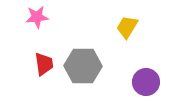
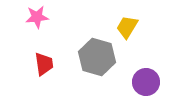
gray hexagon: moved 14 px right, 9 px up; rotated 15 degrees clockwise
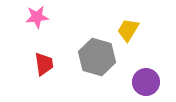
yellow trapezoid: moved 1 px right, 3 px down
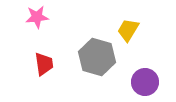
purple circle: moved 1 px left
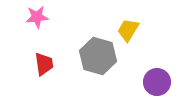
gray hexagon: moved 1 px right, 1 px up
purple circle: moved 12 px right
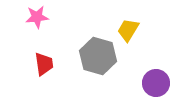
purple circle: moved 1 px left, 1 px down
